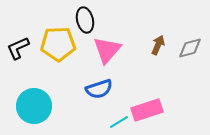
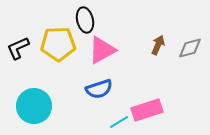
pink triangle: moved 5 px left; rotated 20 degrees clockwise
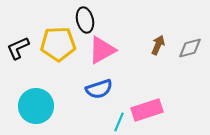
cyan circle: moved 2 px right
cyan line: rotated 36 degrees counterclockwise
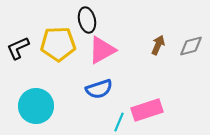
black ellipse: moved 2 px right
gray diamond: moved 1 px right, 2 px up
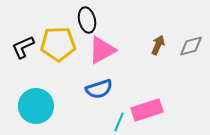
black L-shape: moved 5 px right, 1 px up
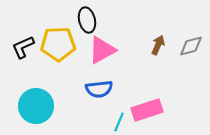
blue semicircle: rotated 12 degrees clockwise
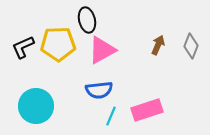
gray diamond: rotated 55 degrees counterclockwise
blue semicircle: moved 1 px down
cyan line: moved 8 px left, 6 px up
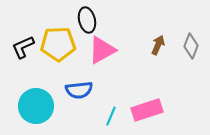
blue semicircle: moved 20 px left
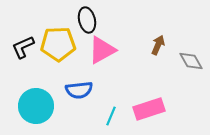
gray diamond: moved 15 px down; rotated 50 degrees counterclockwise
pink rectangle: moved 2 px right, 1 px up
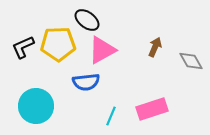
black ellipse: rotated 40 degrees counterclockwise
brown arrow: moved 3 px left, 2 px down
blue semicircle: moved 7 px right, 8 px up
pink rectangle: moved 3 px right
